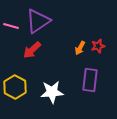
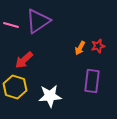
pink line: moved 1 px up
red arrow: moved 8 px left, 10 px down
purple rectangle: moved 2 px right, 1 px down
yellow hexagon: rotated 10 degrees counterclockwise
white star: moved 2 px left, 4 px down
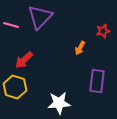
purple triangle: moved 2 px right, 4 px up; rotated 12 degrees counterclockwise
red star: moved 5 px right, 15 px up
purple rectangle: moved 5 px right
white star: moved 9 px right, 7 px down
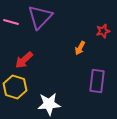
pink line: moved 3 px up
white star: moved 10 px left, 1 px down
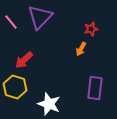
pink line: rotated 35 degrees clockwise
red star: moved 12 px left, 2 px up
orange arrow: moved 1 px right, 1 px down
purple rectangle: moved 2 px left, 7 px down
white star: rotated 25 degrees clockwise
